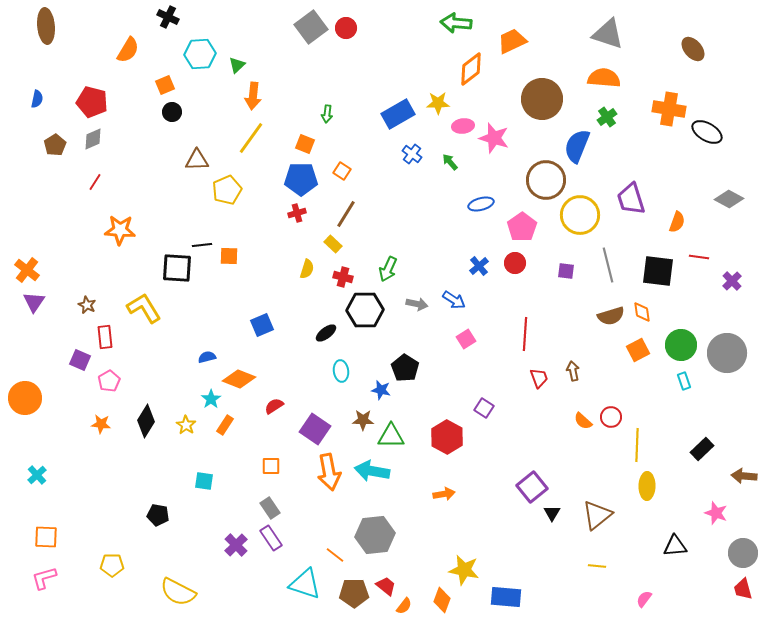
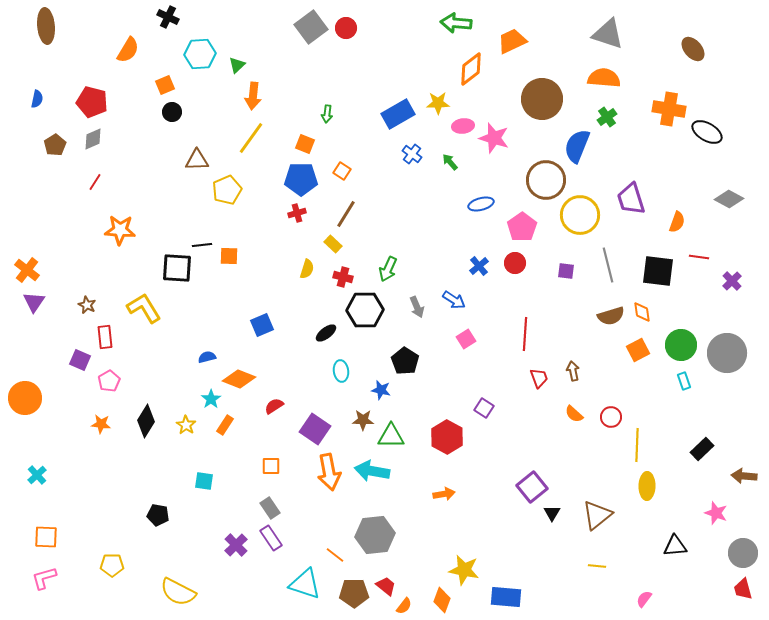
gray arrow at (417, 304): moved 3 px down; rotated 55 degrees clockwise
black pentagon at (405, 368): moved 7 px up
orange semicircle at (583, 421): moved 9 px left, 7 px up
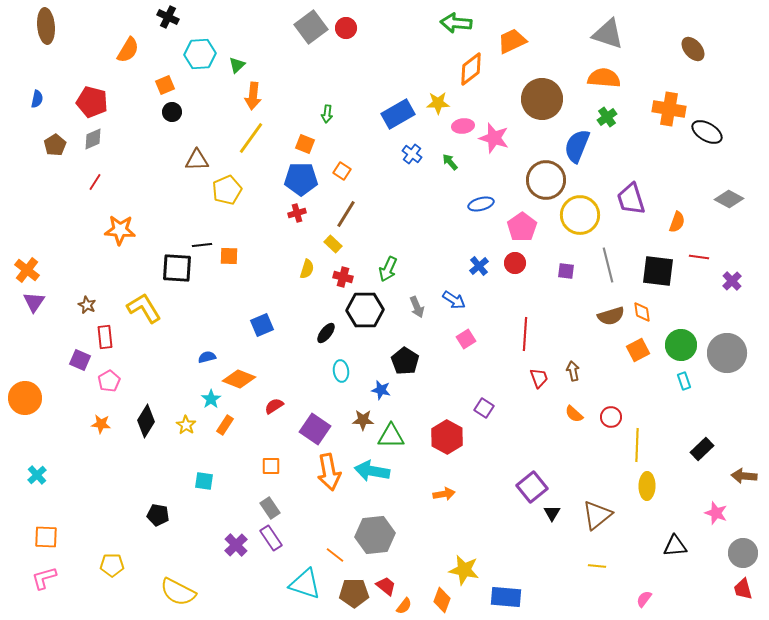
black ellipse at (326, 333): rotated 15 degrees counterclockwise
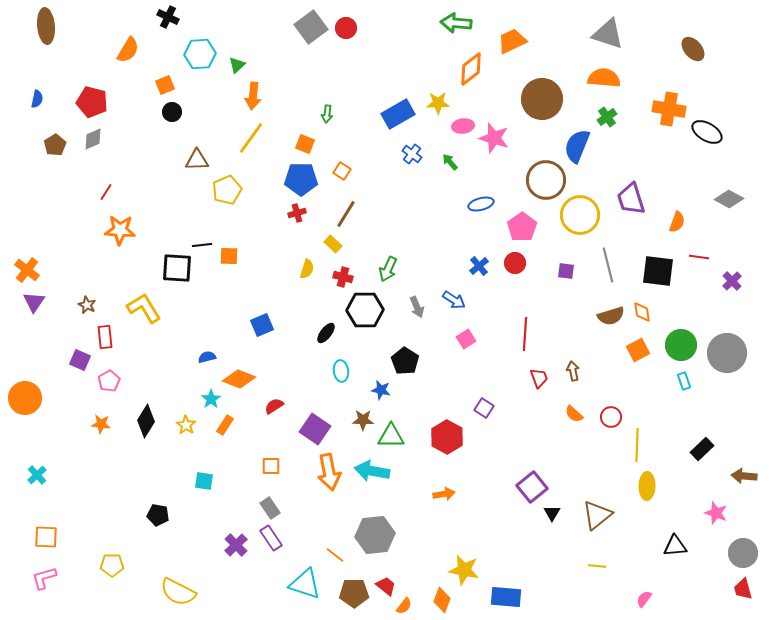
red line at (95, 182): moved 11 px right, 10 px down
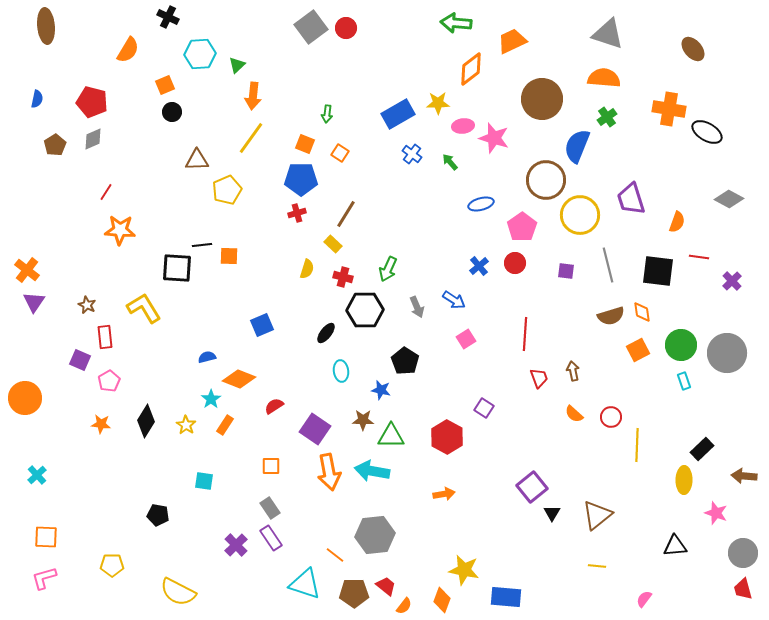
orange square at (342, 171): moved 2 px left, 18 px up
yellow ellipse at (647, 486): moved 37 px right, 6 px up
